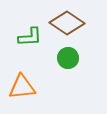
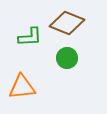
brown diamond: rotated 12 degrees counterclockwise
green circle: moved 1 px left
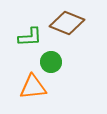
green circle: moved 16 px left, 4 px down
orange triangle: moved 11 px right
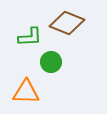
orange triangle: moved 7 px left, 5 px down; rotated 8 degrees clockwise
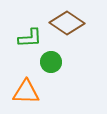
brown diamond: rotated 12 degrees clockwise
green L-shape: moved 1 px down
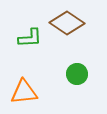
green circle: moved 26 px right, 12 px down
orange triangle: moved 2 px left; rotated 8 degrees counterclockwise
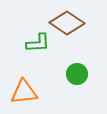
green L-shape: moved 8 px right, 5 px down
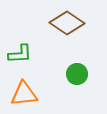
green L-shape: moved 18 px left, 11 px down
orange triangle: moved 2 px down
